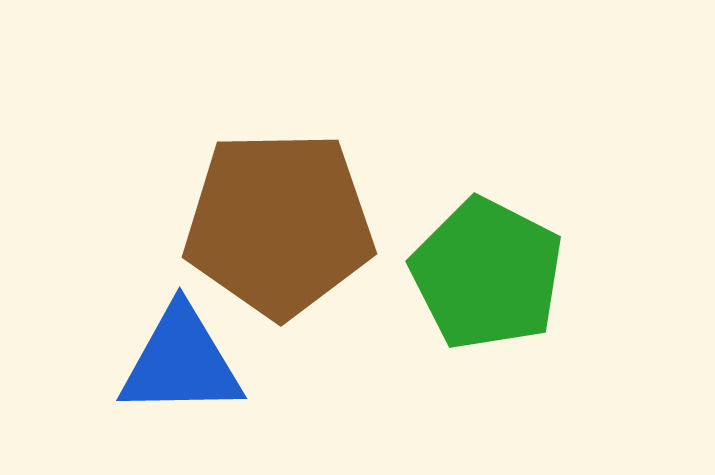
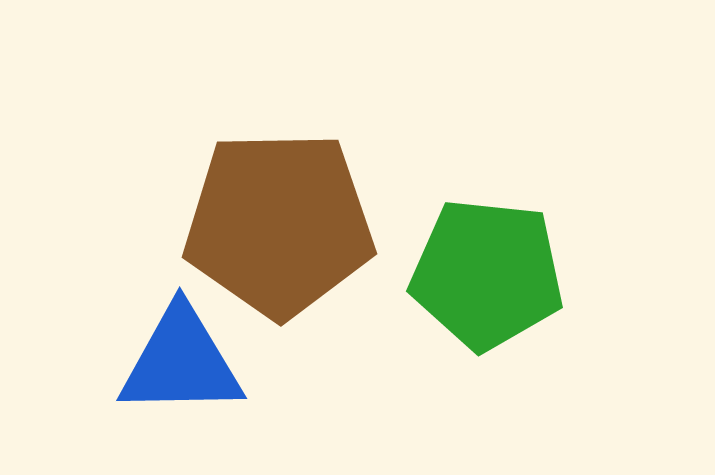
green pentagon: rotated 21 degrees counterclockwise
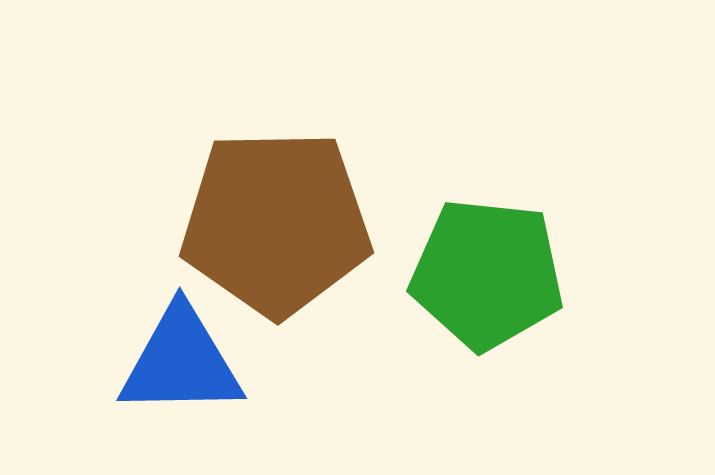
brown pentagon: moved 3 px left, 1 px up
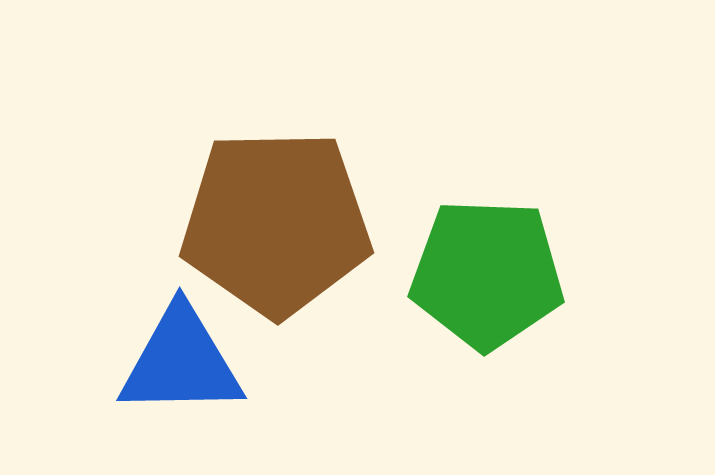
green pentagon: rotated 4 degrees counterclockwise
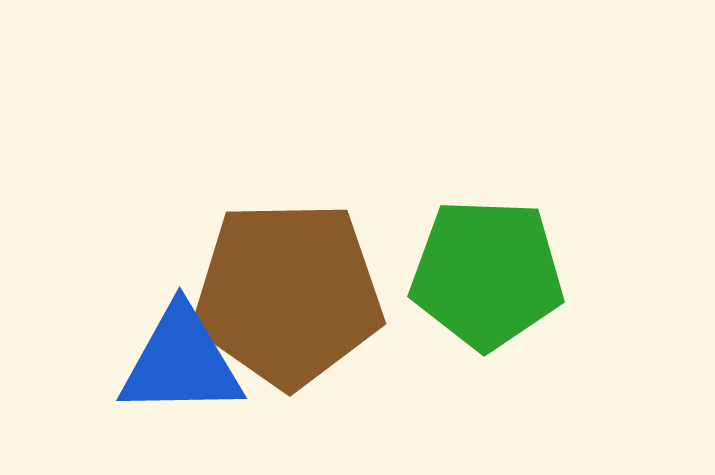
brown pentagon: moved 12 px right, 71 px down
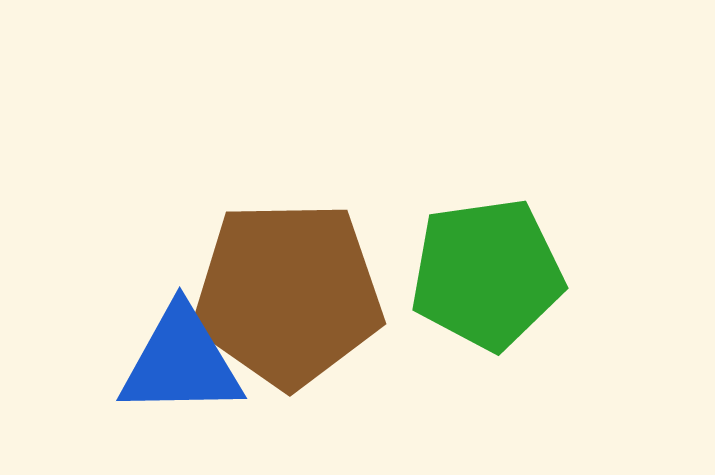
green pentagon: rotated 10 degrees counterclockwise
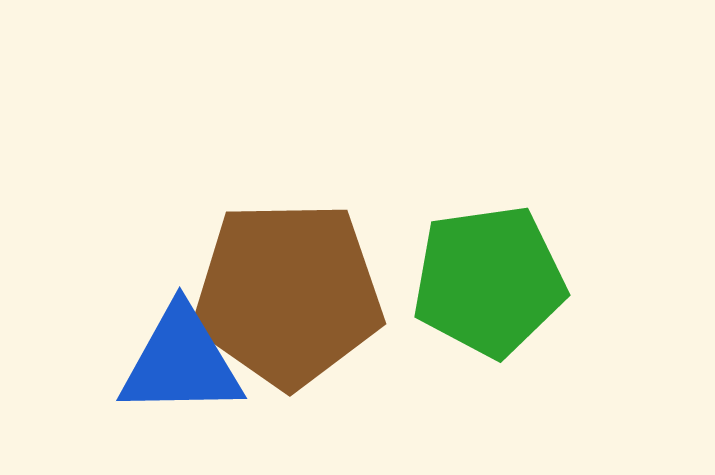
green pentagon: moved 2 px right, 7 px down
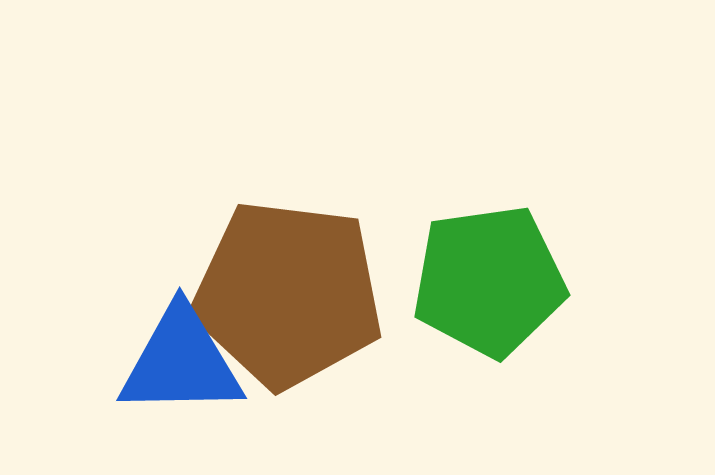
brown pentagon: rotated 8 degrees clockwise
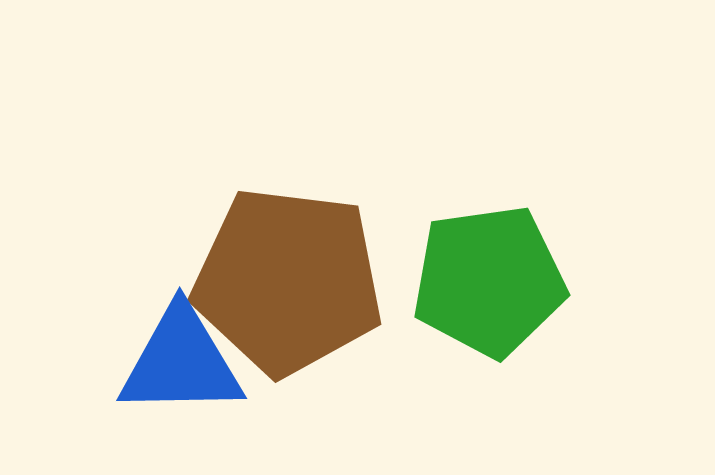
brown pentagon: moved 13 px up
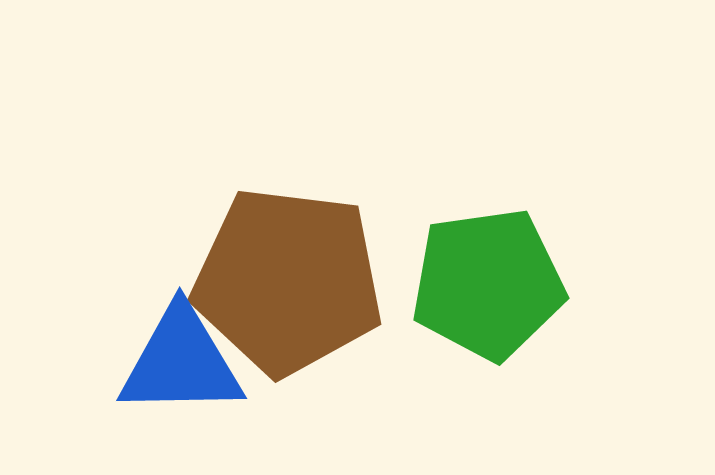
green pentagon: moved 1 px left, 3 px down
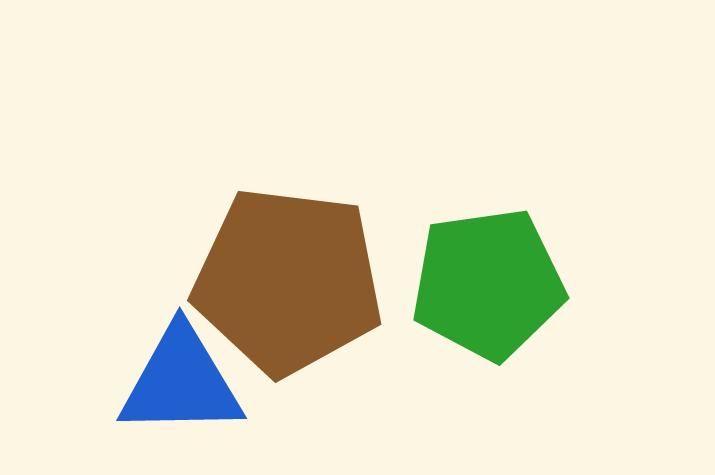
blue triangle: moved 20 px down
